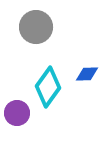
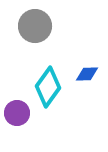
gray circle: moved 1 px left, 1 px up
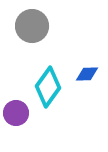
gray circle: moved 3 px left
purple circle: moved 1 px left
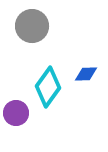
blue diamond: moved 1 px left
